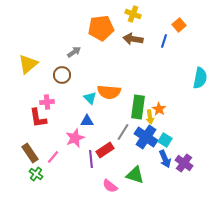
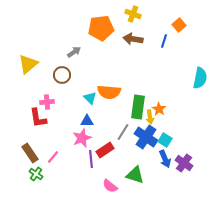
pink star: moved 7 px right
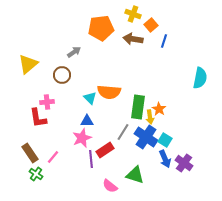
orange square: moved 28 px left
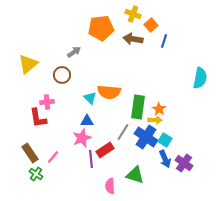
yellow arrow: moved 5 px right, 3 px down; rotated 80 degrees counterclockwise
pink semicircle: rotated 49 degrees clockwise
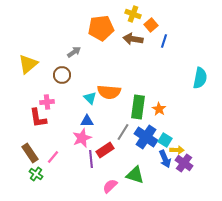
yellow arrow: moved 22 px right, 30 px down
pink semicircle: rotated 49 degrees clockwise
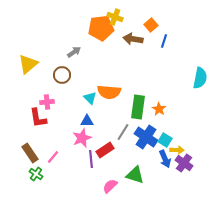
yellow cross: moved 18 px left, 3 px down
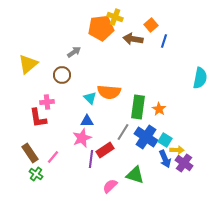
purple line: rotated 12 degrees clockwise
